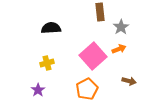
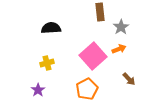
brown arrow: moved 2 px up; rotated 32 degrees clockwise
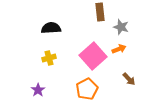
gray star: rotated 21 degrees counterclockwise
yellow cross: moved 2 px right, 5 px up
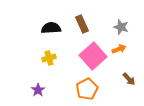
brown rectangle: moved 18 px left, 12 px down; rotated 18 degrees counterclockwise
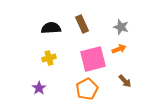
pink square: moved 3 px down; rotated 28 degrees clockwise
brown arrow: moved 4 px left, 2 px down
purple star: moved 1 px right, 2 px up
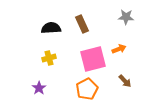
gray star: moved 5 px right, 10 px up; rotated 14 degrees counterclockwise
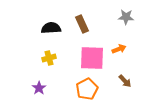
pink square: moved 1 px left, 1 px up; rotated 16 degrees clockwise
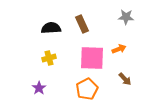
brown arrow: moved 2 px up
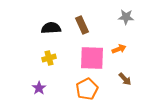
brown rectangle: moved 1 px down
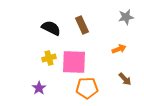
gray star: rotated 14 degrees counterclockwise
black semicircle: rotated 30 degrees clockwise
pink square: moved 18 px left, 4 px down
orange pentagon: moved 1 px up; rotated 25 degrees clockwise
